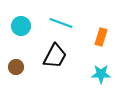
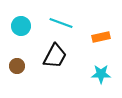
orange rectangle: rotated 60 degrees clockwise
brown circle: moved 1 px right, 1 px up
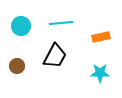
cyan line: rotated 25 degrees counterclockwise
cyan star: moved 1 px left, 1 px up
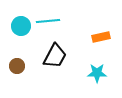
cyan line: moved 13 px left, 2 px up
cyan star: moved 3 px left
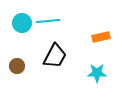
cyan circle: moved 1 px right, 3 px up
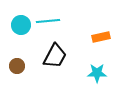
cyan circle: moved 1 px left, 2 px down
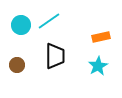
cyan line: moved 1 px right; rotated 30 degrees counterclockwise
black trapezoid: rotated 28 degrees counterclockwise
brown circle: moved 1 px up
cyan star: moved 1 px right, 7 px up; rotated 30 degrees counterclockwise
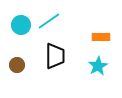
orange rectangle: rotated 12 degrees clockwise
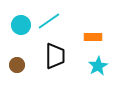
orange rectangle: moved 8 px left
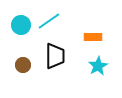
brown circle: moved 6 px right
